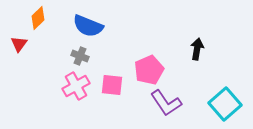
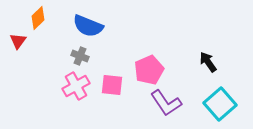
red triangle: moved 1 px left, 3 px up
black arrow: moved 11 px right, 13 px down; rotated 45 degrees counterclockwise
cyan square: moved 5 px left
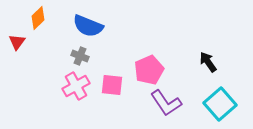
red triangle: moved 1 px left, 1 px down
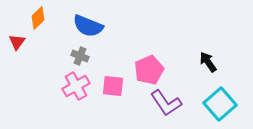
pink square: moved 1 px right, 1 px down
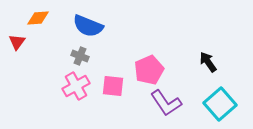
orange diamond: rotated 40 degrees clockwise
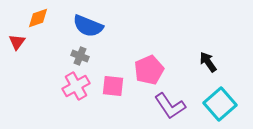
orange diamond: rotated 15 degrees counterclockwise
purple L-shape: moved 4 px right, 3 px down
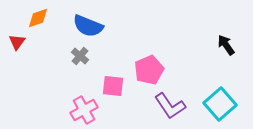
gray cross: rotated 18 degrees clockwise
black arrow: moved 18 px right, 17 px up
pink cross: moved 8 px right, 24 px down
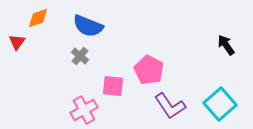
pink pentagon: rotated 20 degrees counterclockwise
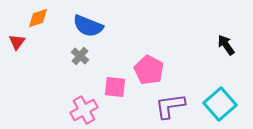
pink square: moved 2 px right, 1 px down
purple L-shape: rotated 116 degrees clockwise
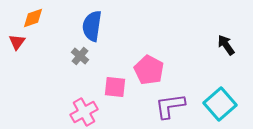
orange diamond: moved 5 px left
blue semicircle: moved 4 px right; rotated 76 degrees clockwise
pink cross: moved 2 px down
